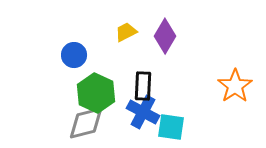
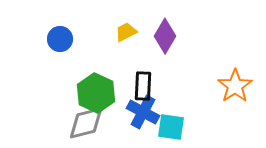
blue circle: moved 14 px left, 16 px up
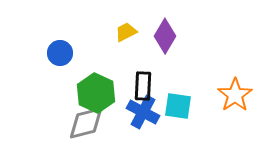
blue circle: moved 14 px down
orange star: moved 9 px down
cyan square: moved 7 px right, 21 px up
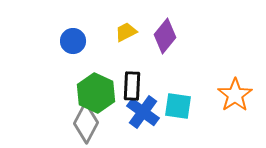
purple diamond: rotated 8 degrees clockwise
blue circle: moved 13 px right, 12 px up
black rectangle: moved 11 px left
blue cross: rotated 8 degrees clockwise
gray diamond: rotated 48 degrees counterclockwise
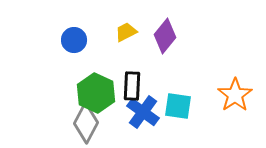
blue circle: moved 1 px right, 1 px up
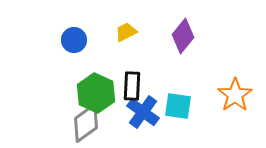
purple diamond: moved 18 px right
gray diamond: rotated 27 degrees clockwise
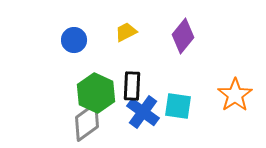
gray diamond: moved 1 px right, 1 px up
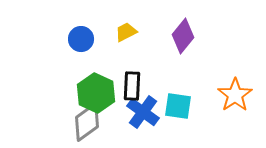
blue circle: moved 7 px right, 1 px up
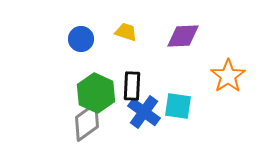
yellow trapezoid: rotated 45 degrees clockwise
purple diamond: rotated 48 degrees clockwise
orange star: moved 7 px left, 19 px up
blue cross: moved 1 px right
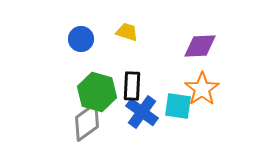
yellow trapezoid: moved 1 px right
purple diamond: moved 17 px right, 10 px down
orange star: moved 26 px left, 13 px down
green hexagon: moved 1 px right, 1 px up; rotated 9 degrees counterclockwise
blue cross: moved 2 px left
